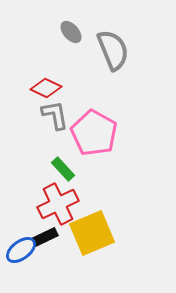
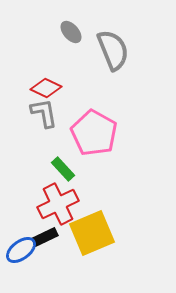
gray L-shape: moved 11 px left, 2 px up
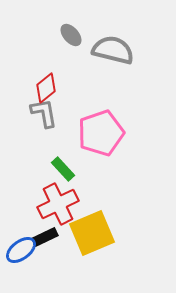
gray ellipse: moved 3 px down
gray semicircle: rotated 54 degrees counterclockwise
red diamond: rotated 64 degrees counterclockwise
pink pentagon: moved 7 px right; rotated 24 degrees clockwise
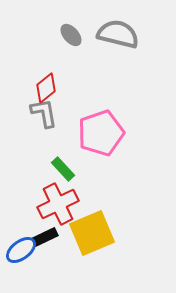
gray semicircle: moved 5 px right, 16 px up
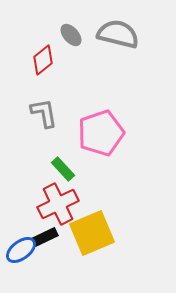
red diamond: moved 3 px left, 28 px up
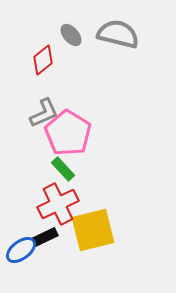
gray L-shape: rotated 76 degrees clockwise
pink pentagon: moved 33 px left; rotated 21 degrees counterclockwise
yellow square: moved 1 px right, 3 px up; rotated 9 degrees clockwise
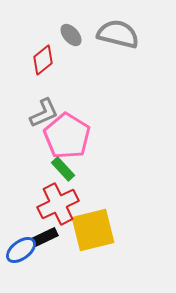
pink pentagon: moved 1 px left, 3 px down
